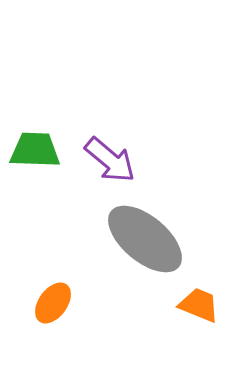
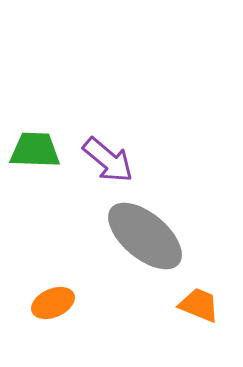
purple arrow: moved 2 px left
gray ellipse: moved 3 px up
orange ellipse: rotated 30 degrees clockwise
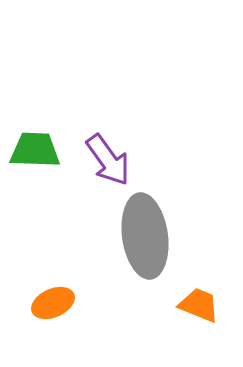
purple arrow: rotated 14 degrees clockwise
gray ellipse: rotated 42 degrees clockwise
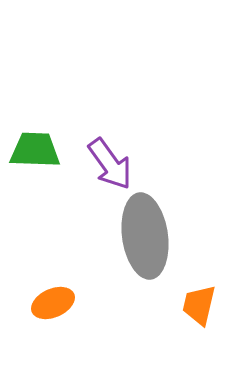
purple arrow: moved 2 px right, 4 px down
orange trapezoid: rotated 99 degrees counterclockwise
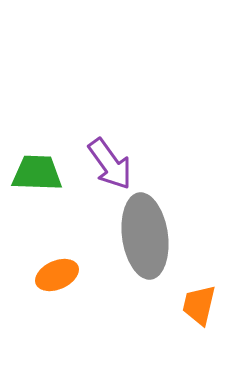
green trapezoid: moved 2 px right, 23 px down
orange ellipse: moved 4 px right, 28 px up
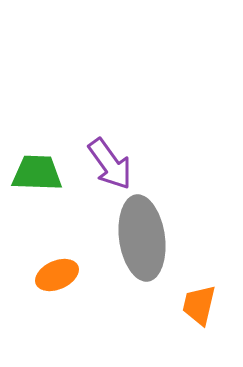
gray ellipse: moved 3 px left, 2 px down
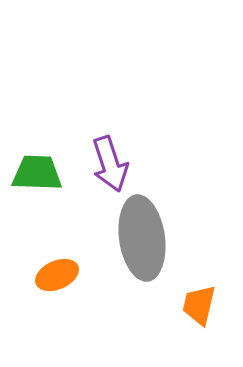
purple arrow: rotated 18 degrees clockwise
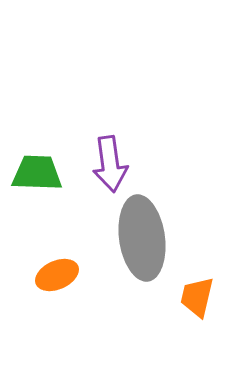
purple arrow: rotated 10 degrees clockwise
orange trapezoid: moved 2 px left, 8 px up
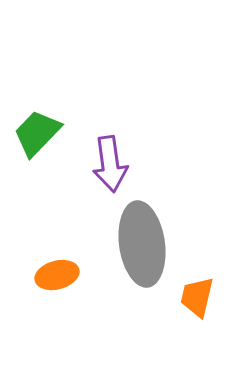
green trapezoid: moved 40 px up; rotated 48 degrees counterclockwise
gray ellipse: moved 6 px down
orange ellipse: rotated 9 degrees clockwise
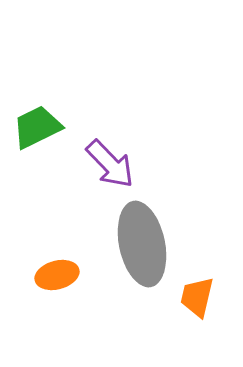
green trapezoid: moved 6 px up; rotated 20 degrees clockwise
purple arrow: rotated 36 degrees counterclockwise
gray ellipse: rotated 4 degrees counterclockwise
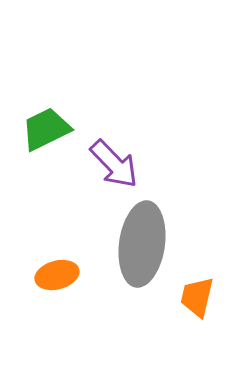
green trapezoid: moved 9 px right, 2 px down
purple arrow: moved 4 px right
gray ellipse: rotated 20 degrees clockwise
